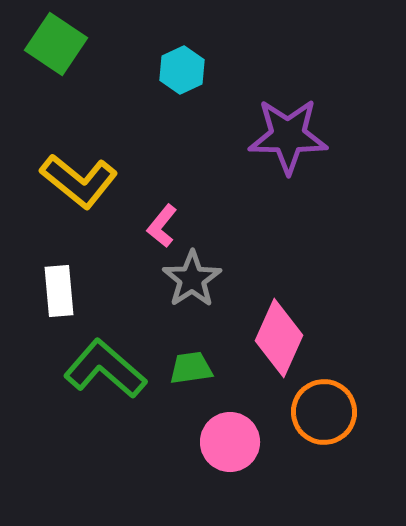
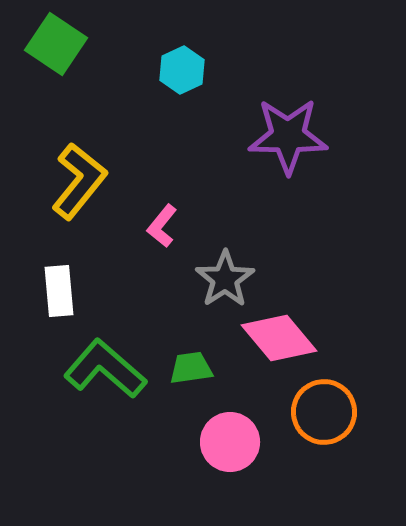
yellow L-shape: rotated 90 degrees counterclockwise
gray star: moved 33 px right
pink diamond: rotated 64 degrees counterclockwise
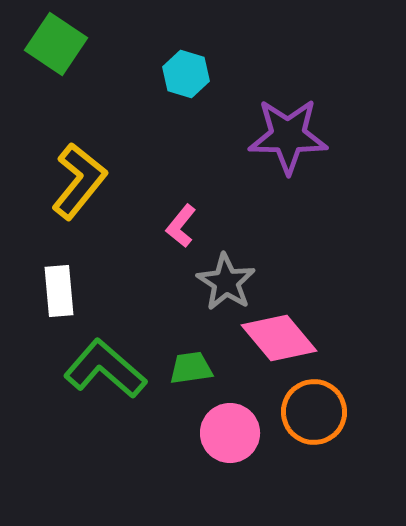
cyan hexagon: moved 4 px right, 4 px down; rotated 18 degrees counterclockwise
pink L-shape: moved 19 px right
gray star: moved 1 px right, 3 px down; rotated 6 degrees counterclockwise
orange circle: moved 10 px left
pink circle: moved 9 px up
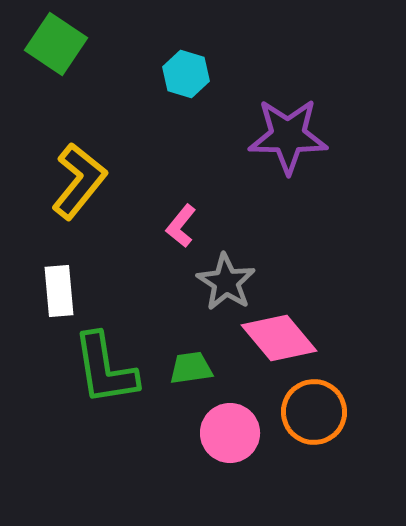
green L-shape: rotated 140 degrees counterclockwise
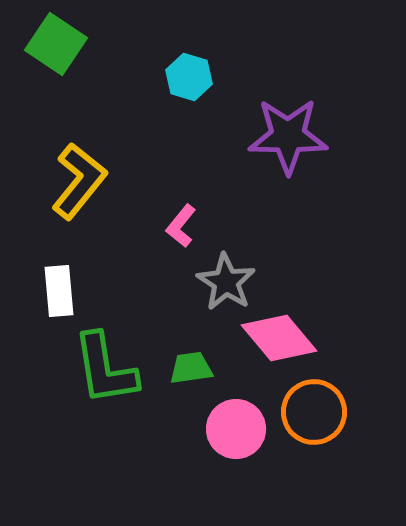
cyan hexagon: moved 3 px right, 3 px down
pink circle: moved 6 px right, 4 px up
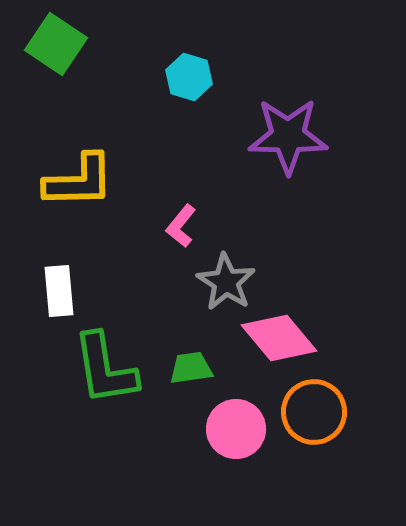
yellow L-shape: rotated 50 degrees clockwise
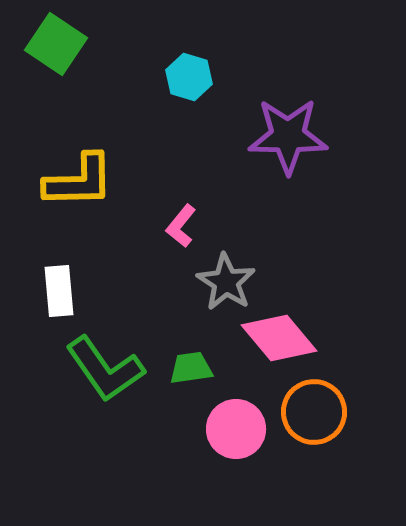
green L-shape: rotated 26 degrees counterclockwise
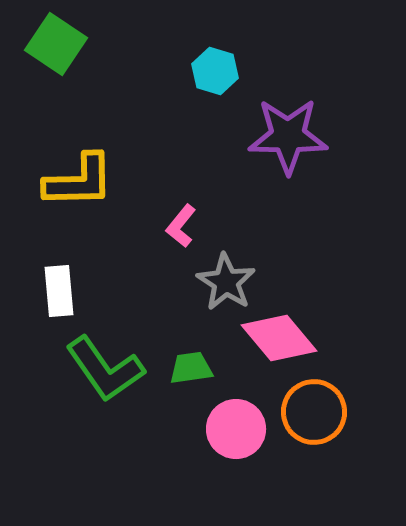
cyan hexagon: moved 26 px right, 6 px up
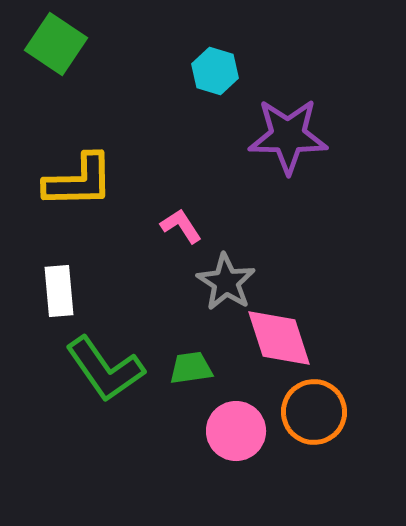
pink L-shape: rotated 108 degrees clockwise
pink diamond: rotated 22 degrees clockwise
pink circle: moved 2 px down
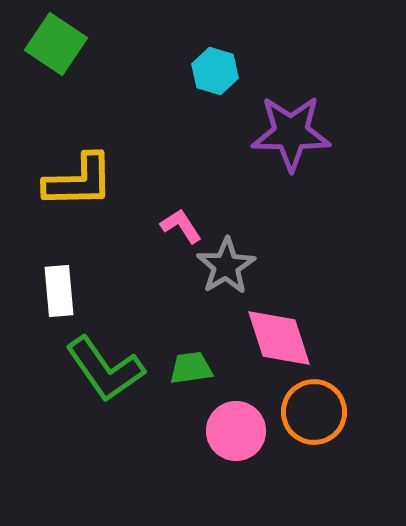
purple star: moved 3 px right, 3 px up
gray star: moved 16 px up; rotated 8 degrees clockwise
